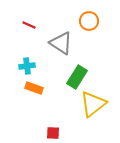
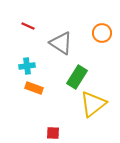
orange circle: moved 13 px right, 12 px down
red line: moved 1 px left, 1 px down
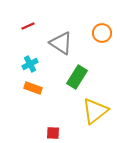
red line: rotated 48 degrees counterclockwise
cyan cross: moved 3 px right, 2 px up; rotated 21 degrees counterclockwise
orange rectangle: moved 1 px left
yellow triangle: moved 2 px right, 7 px down
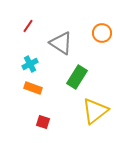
red line: rotated 32 degrees counterclockwise
red square: moved 10 px left, 11 px up; rotated 16 degrees clockwise
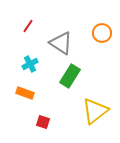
green rectangle: moved 7 px left, 1 px up
orange rectangle: moved 8 px left, 5 px down
